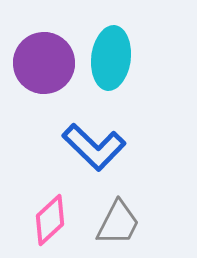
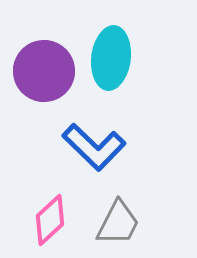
purple circle: moved 8 px down
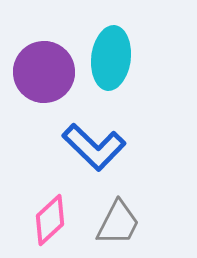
purple circle: moved 1 px down
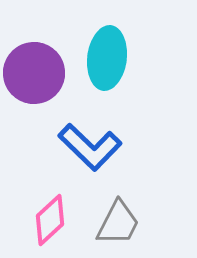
cyan ellipse: moved 4 px left
purple circle: moved 10 px left, 1 px down
blue L-shape: moved 4 px left
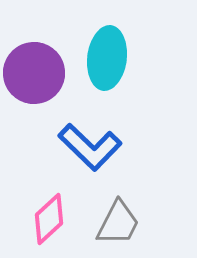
pink diamond: moved 1 px left, 1 px up
